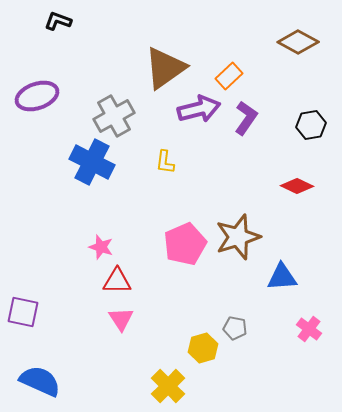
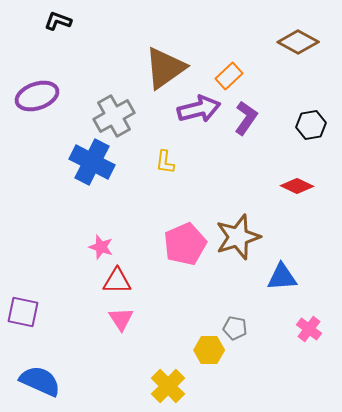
yellow hexagon: moved 6 px right, 2 px down; rotated 16 degrees clockwise
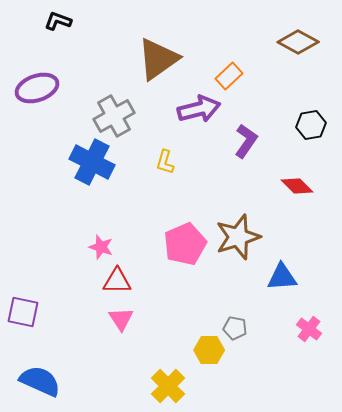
brown triangle: moved 7 px left, 9 px up
purple ellipse: moved 8 px up
purple L-shape: moved 23 px down
yellow L-shape: rotated 10 degrees clockwise
red diamond: rotated 20 degrees clockwise
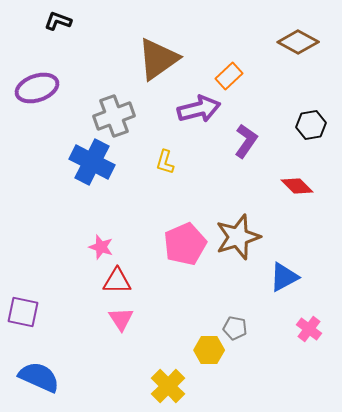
gray cross: rotated 9 degrees clockwise
blue triangle: moved 2 px right; rotated 24 degrees counterclockwise
blue semicircle: moved 1 px left, 4 px up
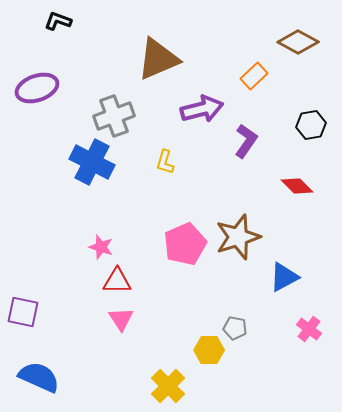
brown triangle: rotated 12 degrees clockwise
orange rectangle: moved 25 px right
purple arrow: moved 3 px right
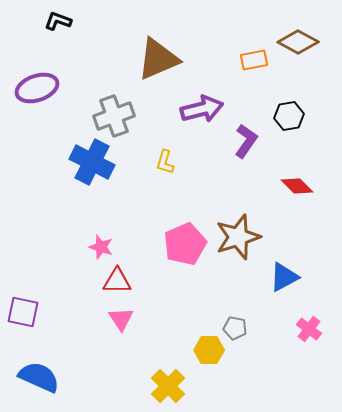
orange rectangle: moved 16 px up; rotated 32 degrees clockwise
black hexagon: moved 22 px left, 9 px up
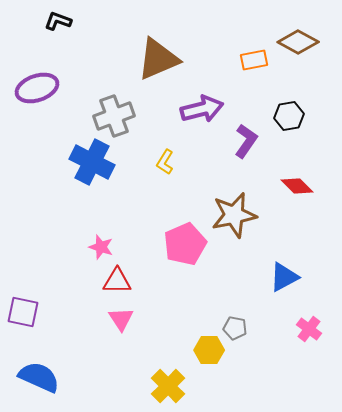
yellow L-shape: rotated 15 degrees clockwise
brown star: moved 4 px left, 22 px up; rotated 6 degrees clockwise
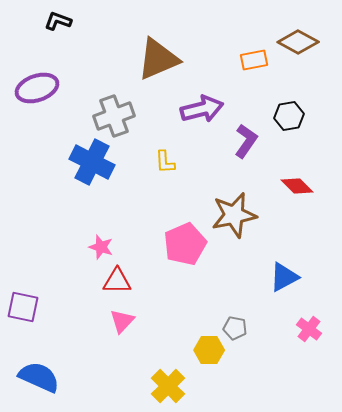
yellow L-shape: rotated 35 degrees counterclockwise
purple square: moved 5 px up
pink triangle: moved 1 px right, 2 px down; rotated 16 degrees clockwise
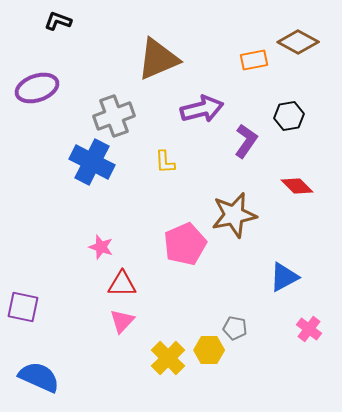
red triangle: moved 5 px right, 3 px down
yellow cross: moved 28 px up
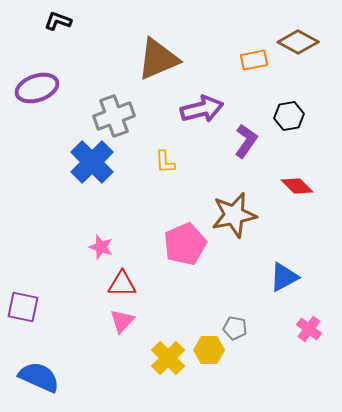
blue cross: rotated 18 degrees clockwise
